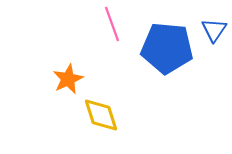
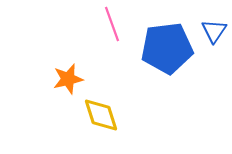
blue triangle: moved 1 px down
blue pentagon: rotated 12 degrees counterclockwise
orange star: rotated 12 degrees clockwise
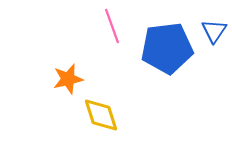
pink line: moved 2 px down
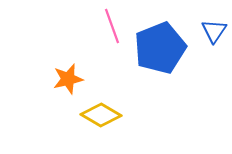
blue pentagon: moved 7 px left; rotated 15 degrees counterclockwise
yellow diamond: rotated 42 degrees counterclockwise
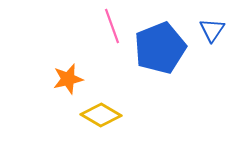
blue triangle: moved 2 px left, 1 px up
